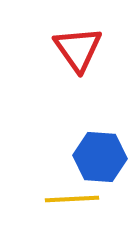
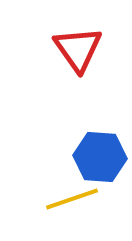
yellow line: rotated 16 degrees counterclockwise
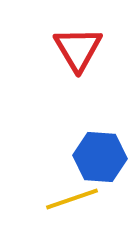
red triangle: rotated 4 degrees clockwise
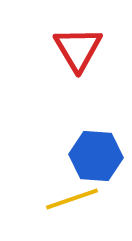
blue hexagon: moved 4 px left, 1 px up
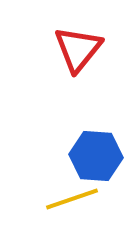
red triangle: rotated 10 degrees clockwise
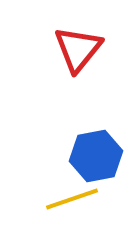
blue hexagon: rotated 15 degrees counterclockwise
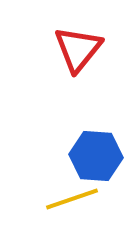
blue hexagon: rotated 15 degrees clockwise
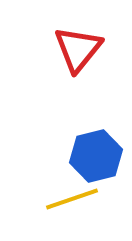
blue hexagon: rotated 18 degrees counterclockwise
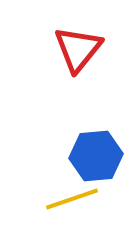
blue hexagon: rotated 9 degrees clockwise
